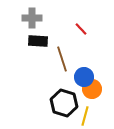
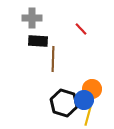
brown line: moved 9 px left; rotated 20 degrees clockwise
blue circle: moved 23 px down
yellow line: moved 3 px right
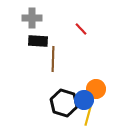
orange circle: moved 4 px right
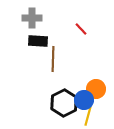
black hexagon: rotated 16 degrees clockwise
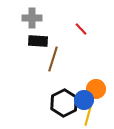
brown line: rotated 15 degrees clockwise
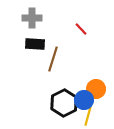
black rectangle: moved 3 px left, 3 px down
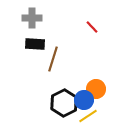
red line: moved 11 px right, 2 px up
yellow line: rotated 42 degrees clockwise
